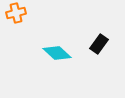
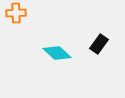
orange cross: rotated 12 degrees clockwise
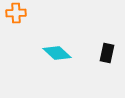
black rectangle: moved 8 px right, 9 px down; rotated 24 degrees counterclockwise
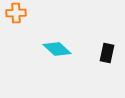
cyan diamond: moved 4 px up
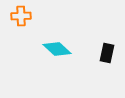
orange cross: moved 5 px right, 3 px down
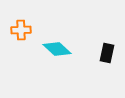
orange cross: moved 14 px down
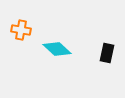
orange cross: rotated 12 degrees clockwise
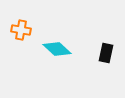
black rectangle: moved 1 px left
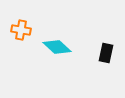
cyan diamond: moved 2 px up
